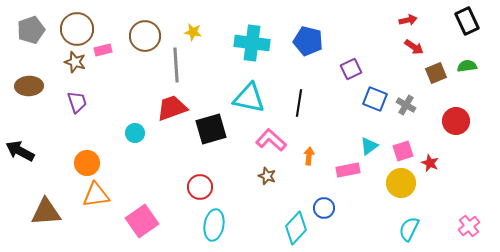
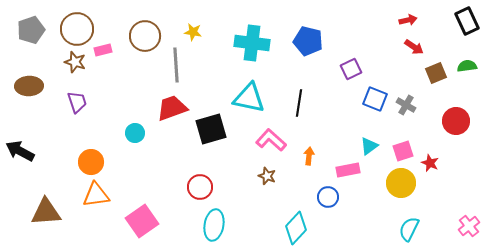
orange circle at (87, 163): moved 4 px right, 1 px up
blue circle at (324, 208): moved 4 px right, 11 px up
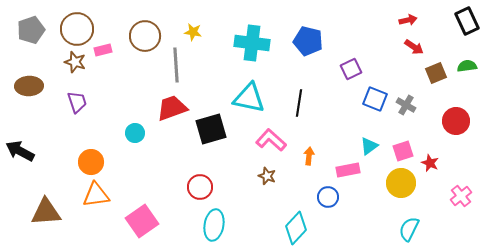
pink cross at (469, 226): moved 8 px left, 30 px up
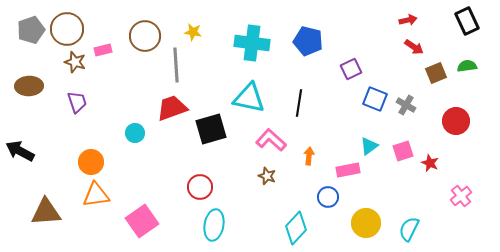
brown circle at (77, 29): moved 10 px left
yellow circle at (401, 183): moved 35 px left, 40 px down
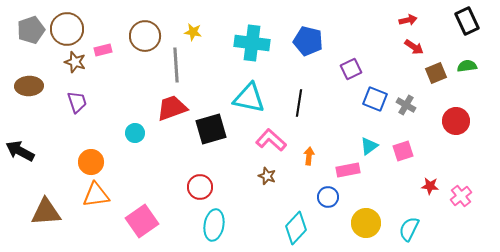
red star at (430, 163): moved 23 px down; rotated 18 degrees counterclockwise
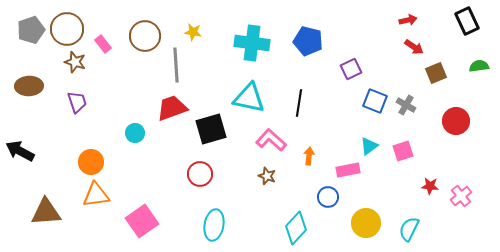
pink rectangle at (103, 50): moved 6 px up; rotated 66 degrees clockwise
green semicircle at (467, 66): moved 12 px right
blue square at (375, 99): moved 2 px down
red circle at (200, 187): moved 13 px up
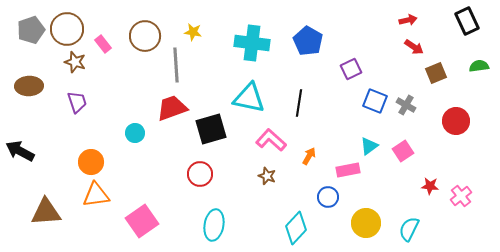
blue pentagon at (308, 41): rotated 16 degrees clockwise
pink square at (403, 151): rotated 15 degrees counterclockwise
orange arrow at (309, 156): rotated 24 degrees clockwise
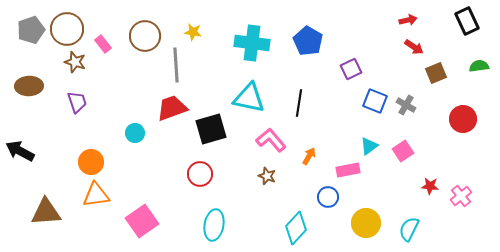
red circle at (456, 121): moved 7 px right, 2 px up
pink L-shape at (271, 140): rotated 8 degrees clockwise
